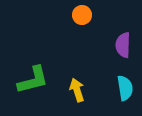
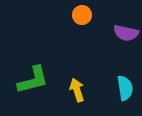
purple semicircle: moved 3 px right, 12 px up; rotated 80 degrees counterclockwise
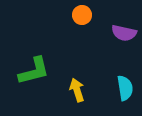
purple semicircle: moved 2 px left
green L-shape: moved 1 px right, 9 px up
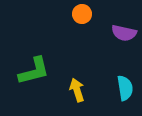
orange circle: moved 1 px up
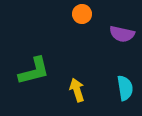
purple semicircle: moved 2 px left, 1 px down
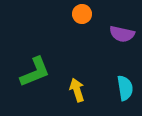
green L-shape: moved 1 px right, 1 px down; rotated 8 degrees counterclockwise
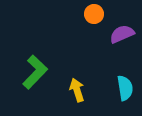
orange circle: moved 12 px right
purple semicircle: rotated 145 degrees clockwise
green L-shape: rotated 24 degrees counterclockwise
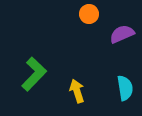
orange circle: moved 5 px left
green L-shape: moved 1 px left, 2 px down
yellow arrow: moved 1 px down
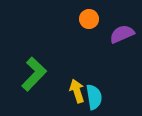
orange circle: moved 5 px down
cyan semicircle: moved 31 px left, 9 px down
